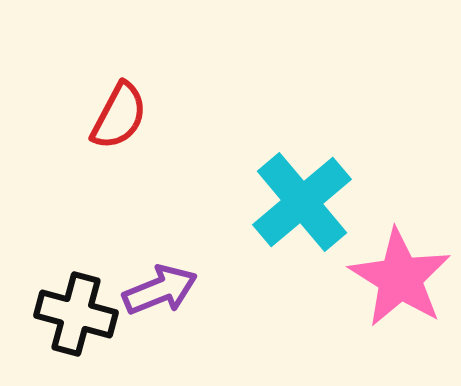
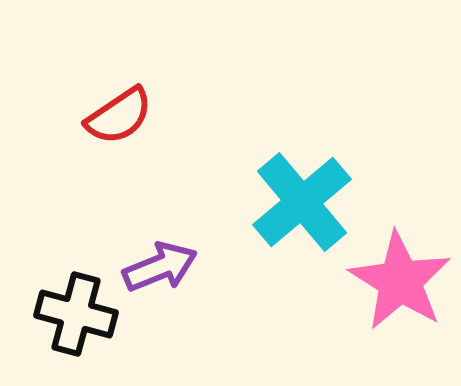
red semicircle: rotated 28 degrees clockwise
pink star: moved 3 px down
purple arrow: moved 23 px up
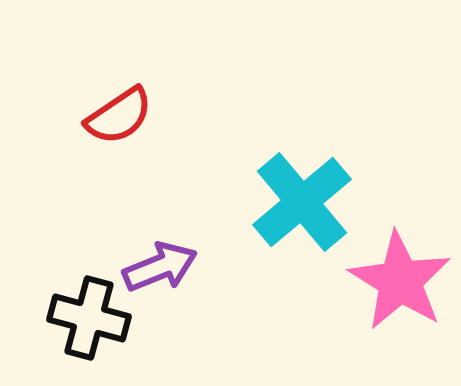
black cross: moved 13 px right, 4 px down
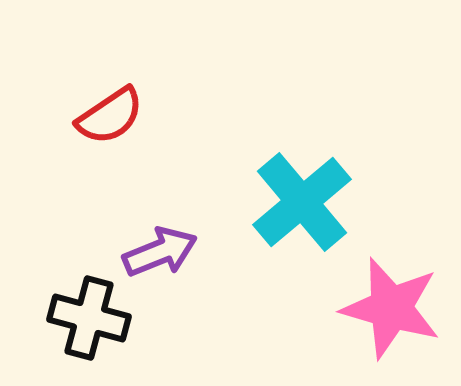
red semicircle: moved 9 px left
purple arrow: moved 15 px up
pink star: moved 9 px left, 27 px down; rotated 16 degrees counterclockwise
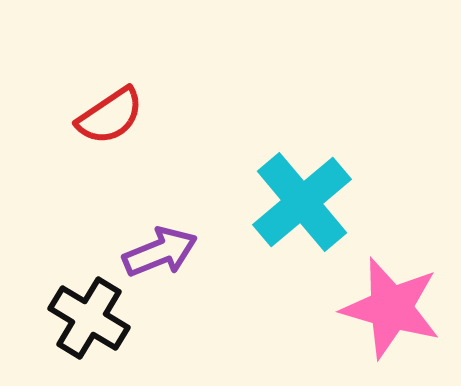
black cross: rotated 16 degrees clockwise
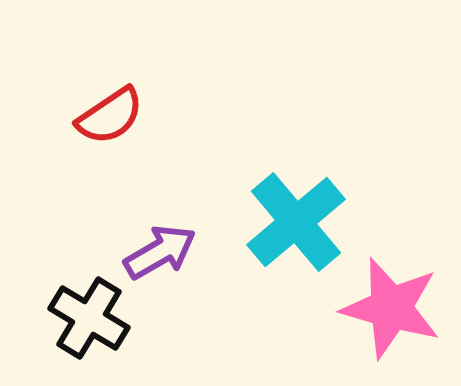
cyan cross: moved 6 px left, 20 px down
purple arrow: rotated 8 degrees counterclockwise
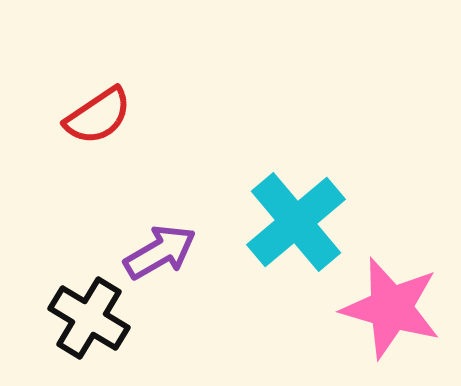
red semicircle: moved 12 px left
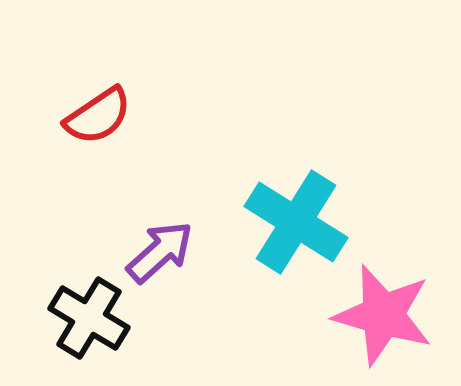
cyan cross: rotated 18 degrees counterclockwise
purple arrow: rotated 12 degrees counterclockwise
pink star: moved 8 px left, 7 px down
